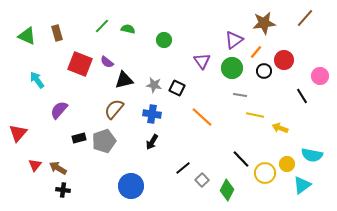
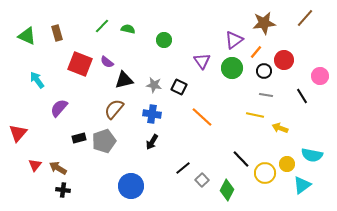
black square at (177, 88): moved 2 px right, 1 px up
gray line at (240, 95): moved 26 px right
purple semicircle at (59, 110): moved 2 px up
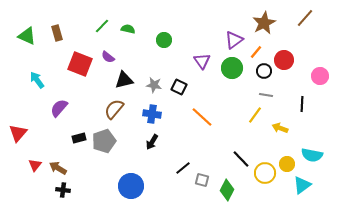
brown star at (264, 23): rotated 20 degrees counterclockwise
purple semicircle at (107, 62): moved 1 px right, 5 px up
black line at (302, 96): moved 8 px down; rotated 35 degrees clockwise
yellow line at (255, 115): rotated 66 degrees counterclockwise
gray square at (202, 180): rotated 32 degrees counterclockwise
